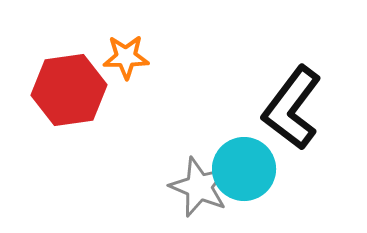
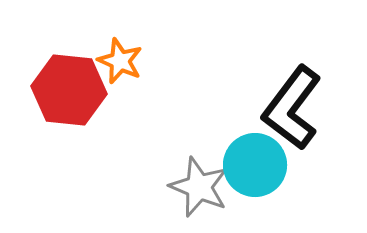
orange star: moved 6 px left, 4 px down; rotated 24 degrees clockwise
red hexagon: rotated 14 degrees clockwise
cyan circle: moved 11 px right, 4 px up
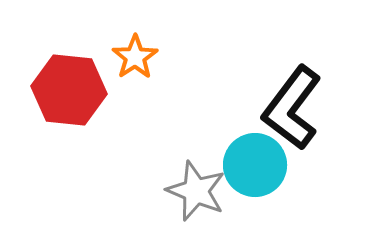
orange star: moved 15 px right, 4 px up; rotated 15 degrees clockwise
gray star: moved 3 px left, 4 px down
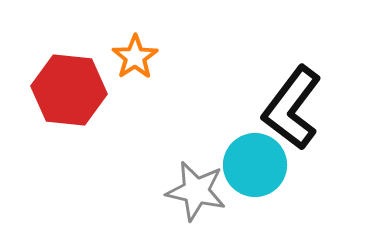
gray star: rotated 10 degrees counterclockwise
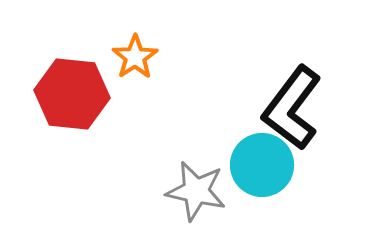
red hexagon: moved 3 px right, 4 px down
cyan circle: moved 7 px right
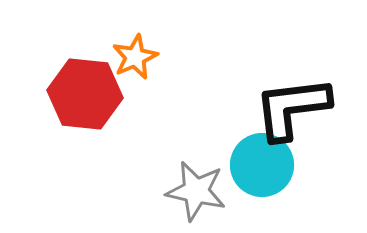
orange star: rotated 9 degrees clockwise
red hexagon: moved 13 px right
black L-shape: rotated 46 degrees clockwise
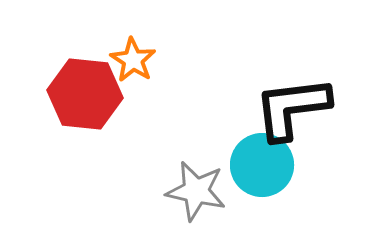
orange star: moved 2 px left, 3 px down; rotated 15 degrees counterclockwise
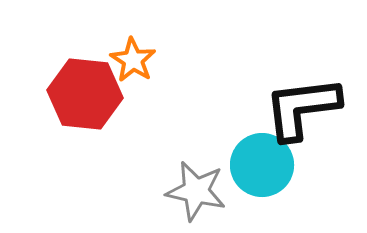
black L-shape: moved 10 px right
